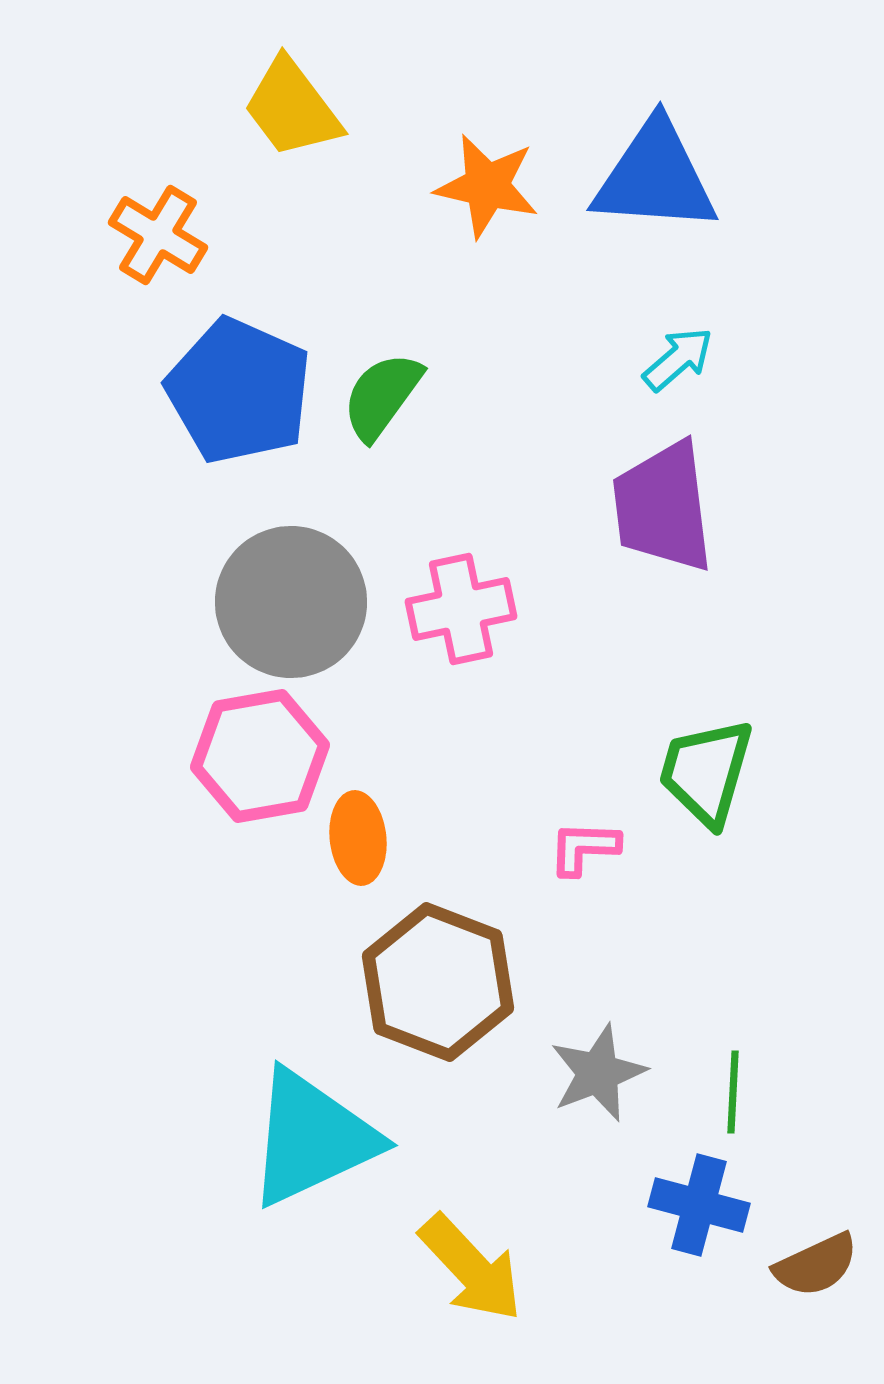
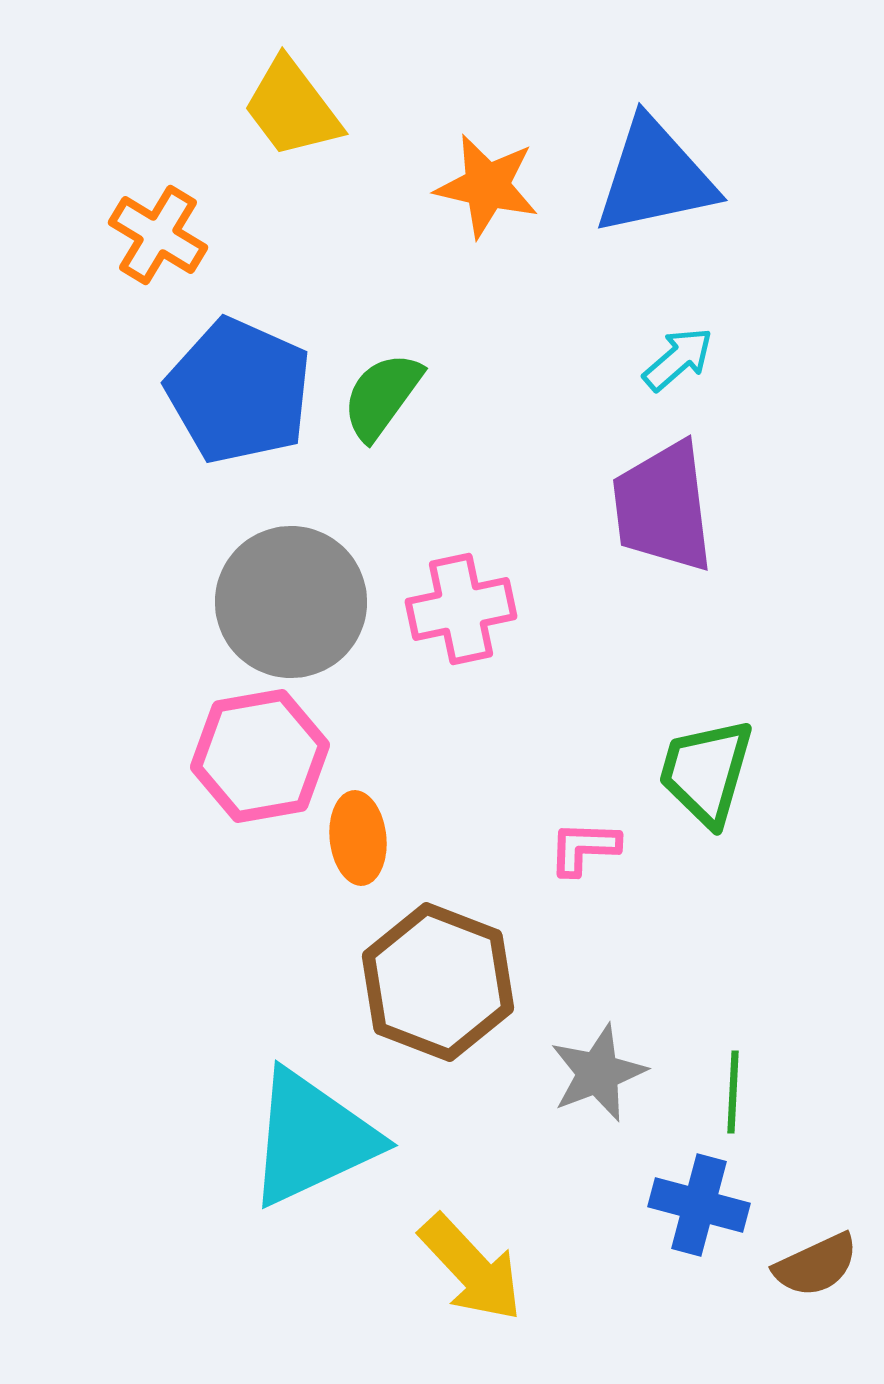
blue triangle: rotated 16 degrees counterclockwise
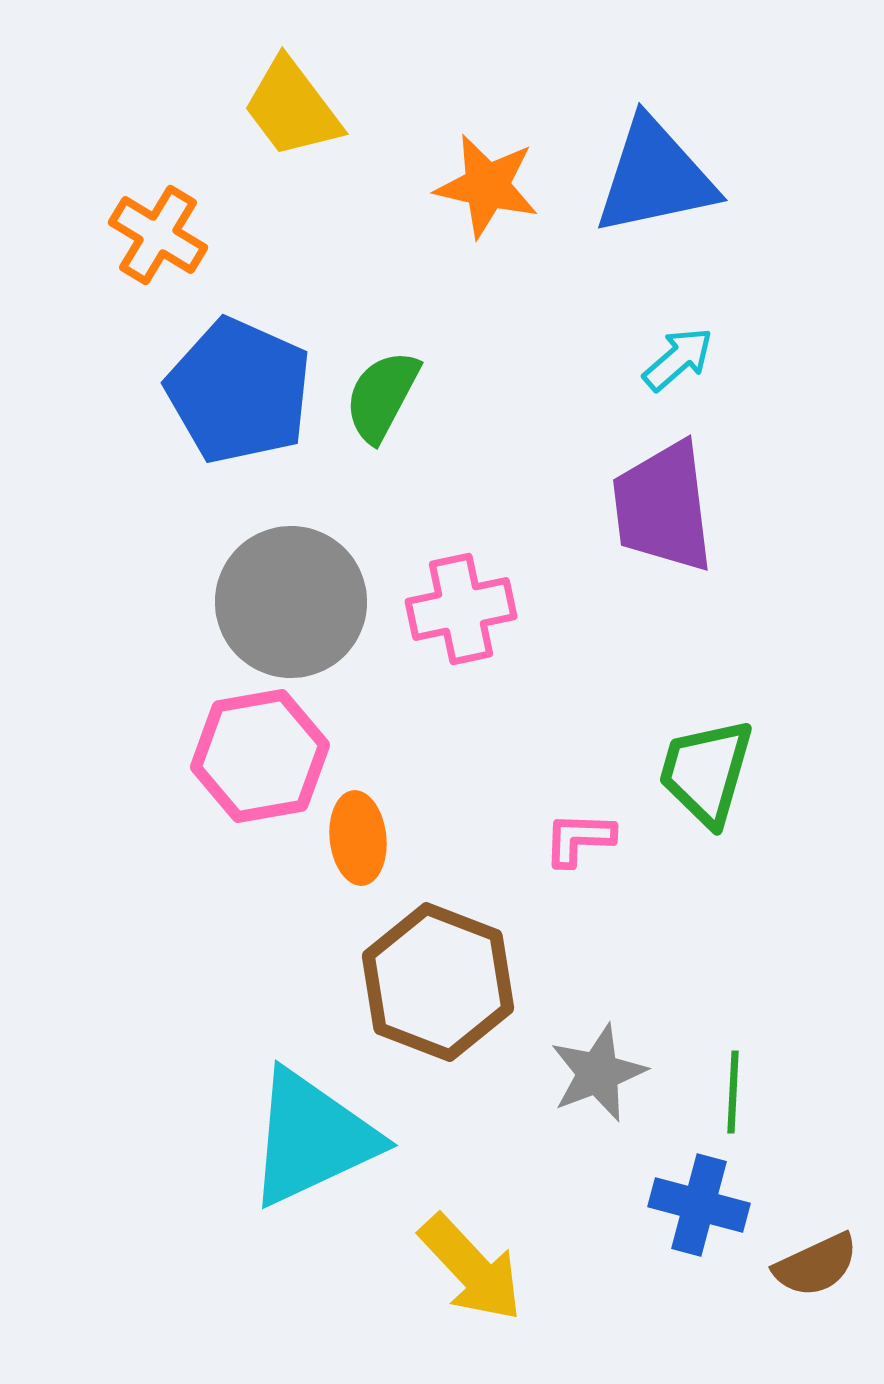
green semicircle: rotated 8 degrees counterclockwise
pink L-shape: moved 5 px left, 9 px up
